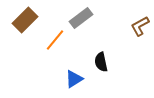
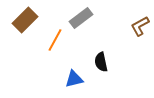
orange line: rotated 10 degrees counterclockwise
blue triangle: rotated 18 degrees clockwise
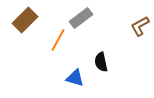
orange line: moved 3 px right
blue triangle: moved 1 px right, 1 px up; rotated 30 degrees clockwise
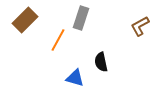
gray rectangle: rotated 35 degrees counterclockwise
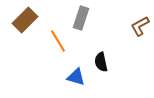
orange line: moved 1 px down; rotated 60 degrees counterclockwise
blue triangle: moved 1 px right, 1 px up
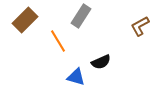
gray rectangle: moved 2 px up; rotated 15 degrees clockwise
black semicircle: rotated 102 degrees counterclockwise
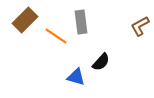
gray rectangle: moved 6 px down; rotated 40 degrees counterclockwise
orange line: moved 2 px left, 5 px up; rotated 25 degrees counterclockwise
black semicircle: rotated 24 degrees counterclockwise
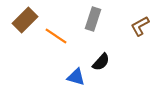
gray rectangle: moved 12 px right, 3 px up; rotated 25 degrees clockwise
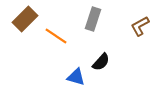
brown rectangle: moved 1 px up
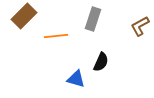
brown rectangle: moved 1 px left, 3 px up
orange line: rotated 40 degrees counterclockwise
black semicircle: rotated 18 degrees counterclockwise
blue triangle: moved 2 px down
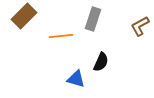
orange line: moved 5 px right
